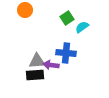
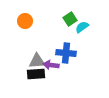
orange circle: moved 11 px down
green square: moved 3 px right, 1 px down
black rectangle: moved 1 px right, 1 px up
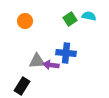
cyan semicircle: moved 7 px right, 11 px up; rotated 48 degrees clockwise
black rectangle: moved 14 px left, 12 px down; rotated 54 degrees counterclockwise
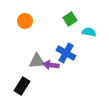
cyan semicircle: moved 16 px down
blue cross: rotated 24 degrees clockwise
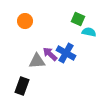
green square: moved 8 px right; rotated 32 degrees counterclockwise
purple arrow: moved 1 px left, 11 px up; rotated 35 degrees clockwise
black rectangle: rotated 12 degrees counterclockwise
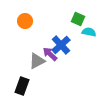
blue cross: moved 5 px left, 8 px up; rotated 18 degrees clockwise
gray triangle: rotated 24 degrees counterclockwise
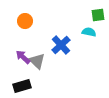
green square: moved 20 px right, 4 px up; rotated 32 degrees counterclockwise
purple arrow: moved 27 px left, 3 px down
gray triangle: rotated 48 degrees counterclockwise
black rectangle: rotated 54 degrees clockwise
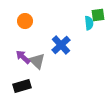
cyan semicircle: moved 9 px up; rotated 72 degrees clockwise
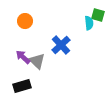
green square: rotated 24 degrees clockwise
